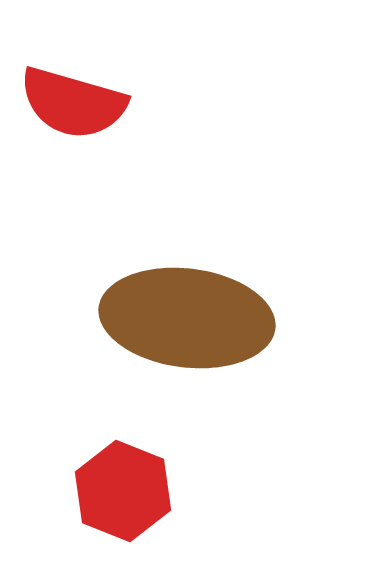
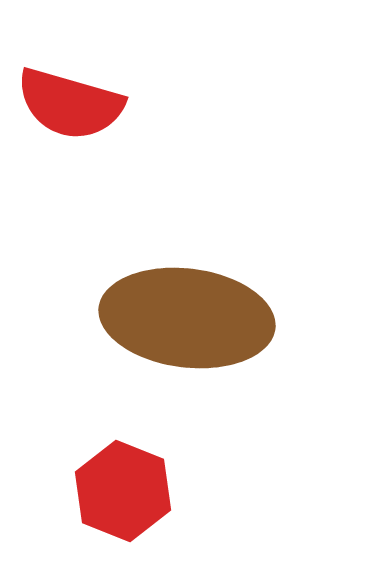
red semicircle: moved 3 px left, 1 px down
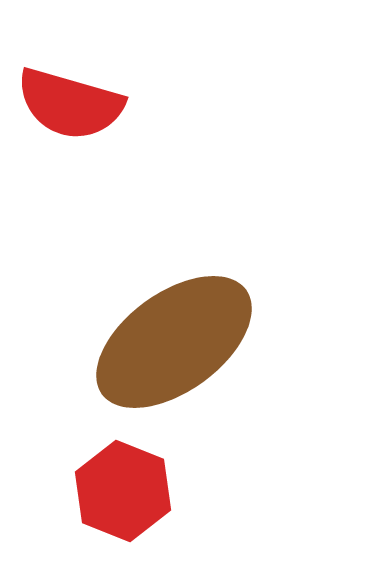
brown ellipse: moved 13 px left, 24 px down; rotated 43 degrees counterclockwise
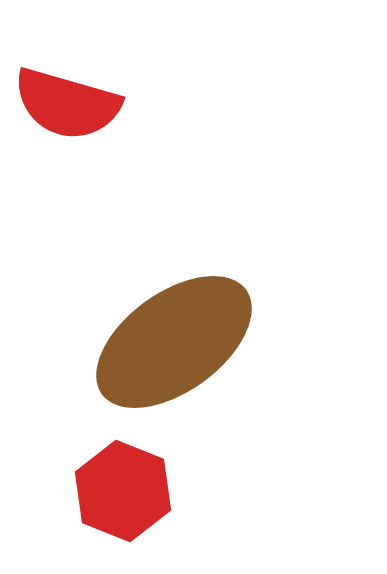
red semicircle: moved 3 px left
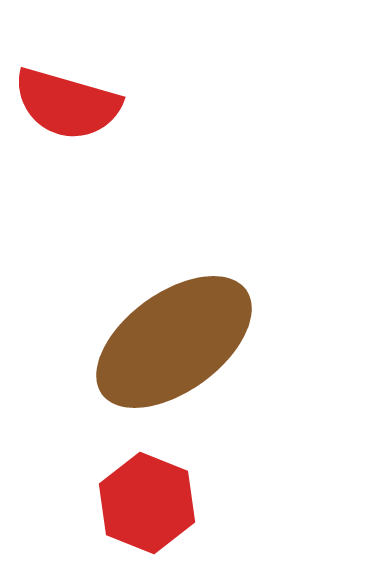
red hexagon: moved 24 px right, 12 px down
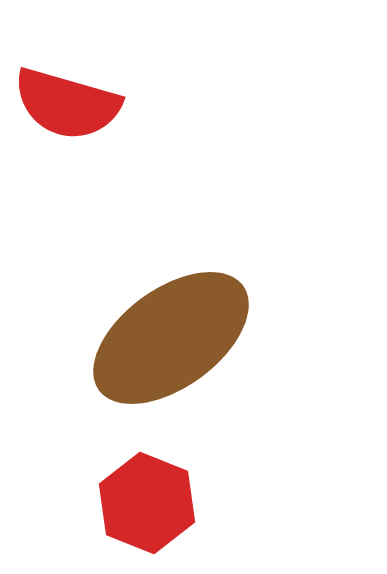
brown ellipse: moved 3 px left, 4 px up
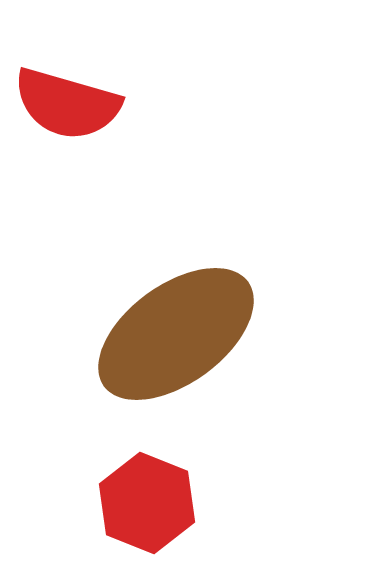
brown ellipse: moved 5 px right, 4 px up
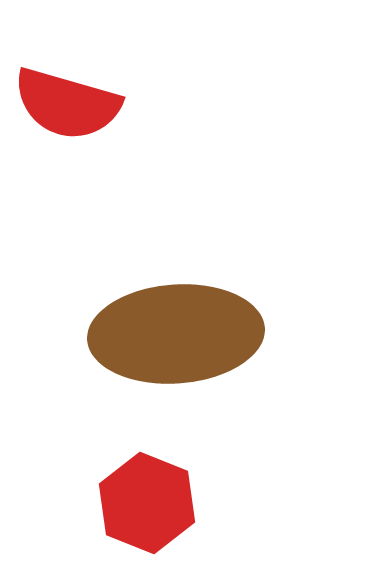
brown ellipse: rotated 32 degrees clockwise
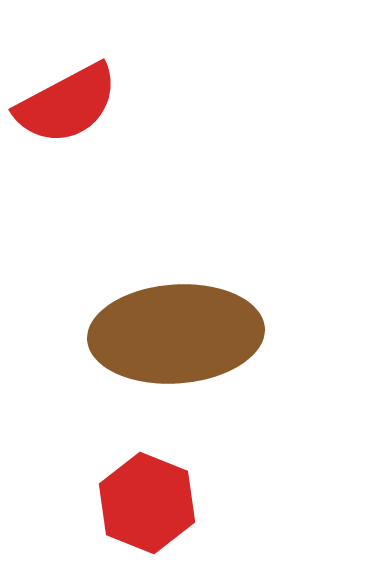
red semicircle: rotated 44 degrees counterclockwise
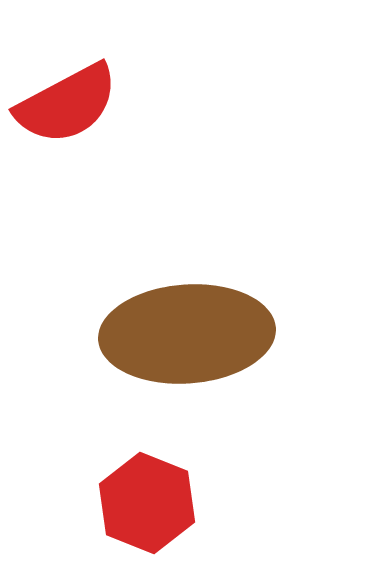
brown ellipse: moved 11 px right
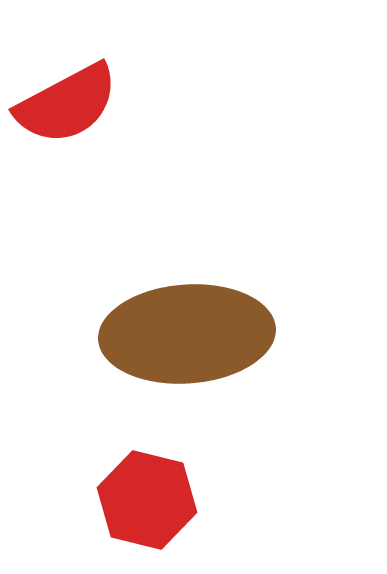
red hexagon: moved 3 px up; rotated 8 degrees counterclockwise
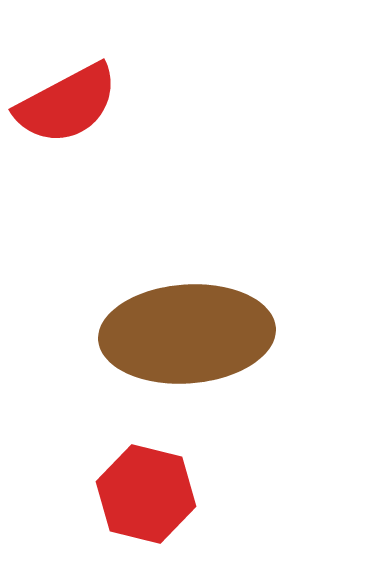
red hexagon: moved 1 px left, 6 px up
